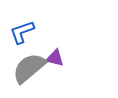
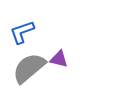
purple triangle: moved 4 px right, 1 px down
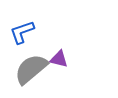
gray semicircle: moved 2 px right, 1 px down
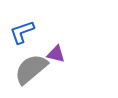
purple triangle: moved 3 px left, 5 px up
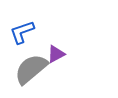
purple triangle: rotated 42 degrees counterclockwise
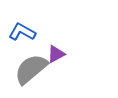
blue L-shape: rotated 48 degrees clockwise
